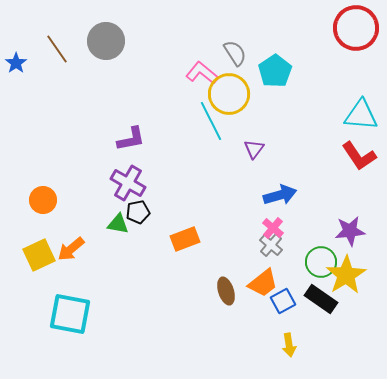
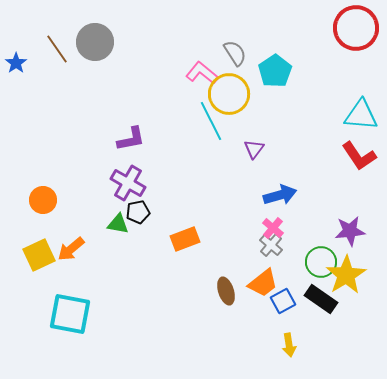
gray circle: moved 11 px left, 1 px down
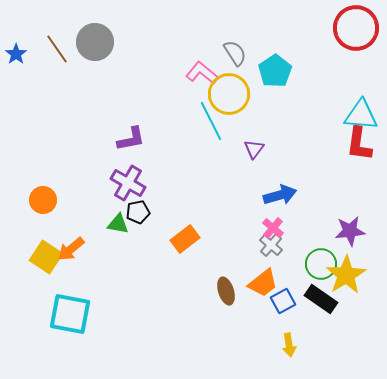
blue star: moved 9 px up
red L-shape: moved 12 px up; rotated 42 degrees clockwise
orange rectangle: rotated 16 degrees counterclockwise
yellow square: moved 7 px right, 2 px down; rotated 32 degrees counterclockwise
green circle: moved 2 px down
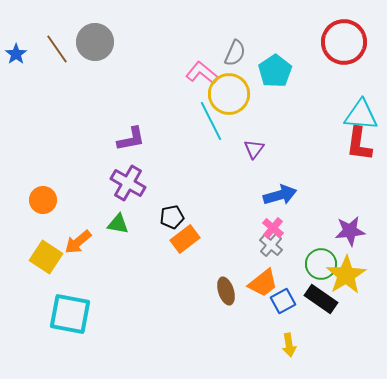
red circle: moved 12 px left, 14 px down
gray semicircle: rotated 56 degrees clockwise
black pentagon: moved 34 px right, 5 px down
orange arrow: moved 7 px right, 7 px up
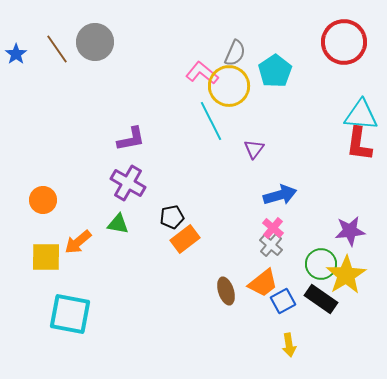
yellow circle: moved 8 px up
yellow square: rotated 32 degrees counterclockwise
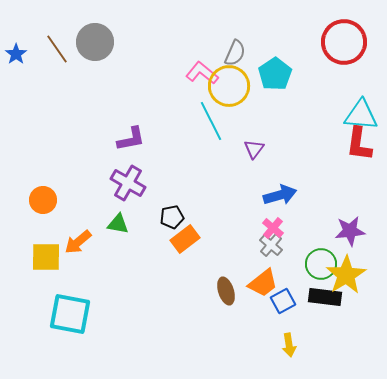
cyan pentagon: moved 3 px down
black rectangle: moved 4 px right, 2 px up; rotated 28 degrees counterclockwise
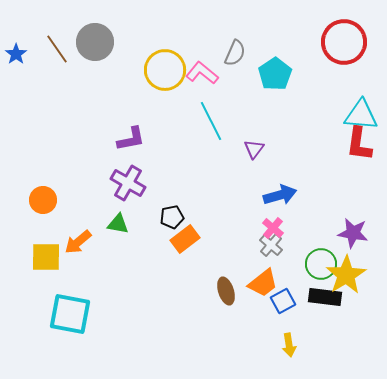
yellow circle: moved 64 px left, 16 px up
purple star: moved 3 px right, 2 px down; rotated 16 degrees clockwise
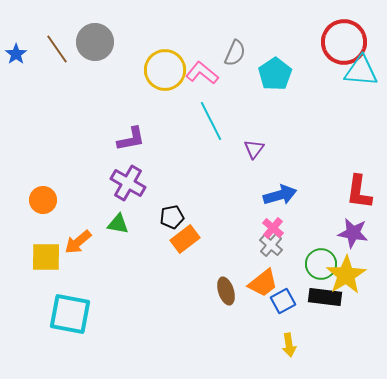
cyan triangle: moved 44 px up
red L-shape: moved 48 px down
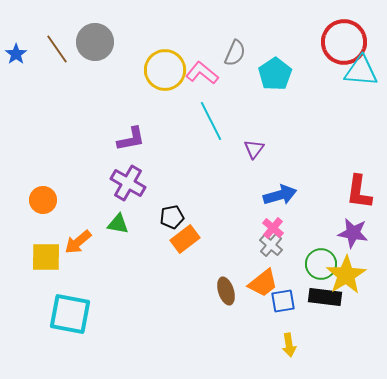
blue square: rotated 20 degrees clockwise
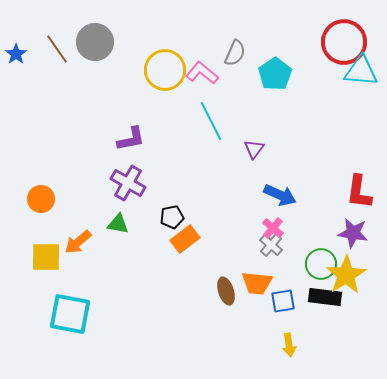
blue arrow: rotated 40 degrees clockwise
orange circle: moved 2 px left, 1 px up
orange trapezoid: moved 6 px left; rotated 44 degrees clockwise
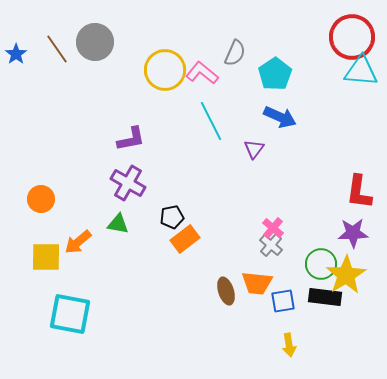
red circle: moved 8 px right, 5 px up
blue arrow: moved 78 px up
purple star: rotated 12 degrees counterclockwise
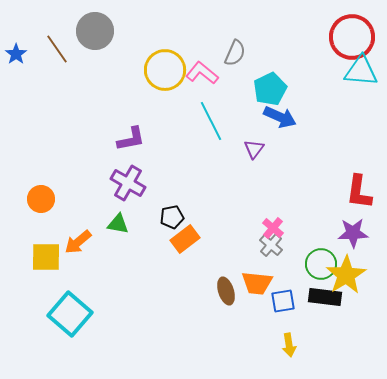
gray circle: moved 11 px up
cyan pentagon: moved 5 px left, 15 px down; rotated 8 degrees clockwise
cyan square: rotated 30 degrees clockwise
